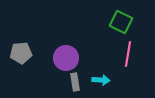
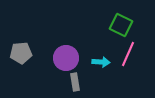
green square: moved 3 px down
pink line: rotated 15 degrees clockwise
cyan arrow: moved 18 px up
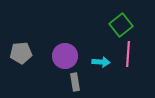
green square: rotated 25 degrees clockwise
pink line: rotated 20 degrees counterclockwise
purple circle: moved 1 px left, 2 px up
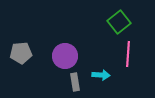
green square: moved 2 px left, 3 px up
cyan arrow: moved 13 px down
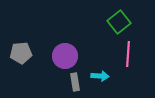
cyan arrow: moved 1 px left, 1 px down
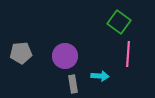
green square: rotated 15 degrees counterclockwise
gray rectangle: moved 2 px left, 2 px down
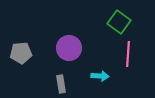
purple circle: moved 4 px right, 8 px up
gray rectangle: moved 12 px left
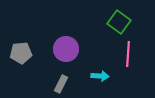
purple circle: moved 3 px left, 1 px down
gray rectangle: rotated 36 degrees clockwise
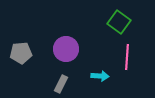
pink line: moved 1 px left, 3 px down
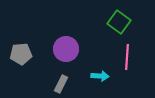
gray pentagon: moved 1 px down
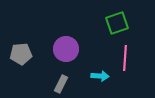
green square: moved 2 px left, 1 px down; rotated 35 degrees clockwise
pink line: moved 2 px left, 1 px down
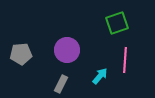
purple circle: moved 1 px right, 1 px down
pink line: moved 2 px down
cyan arrow: rotated 54 degrees counterclockwise
